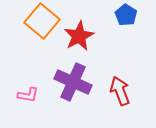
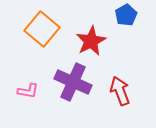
blue pentagon: rotated 10 degrees clockwise
orange square: moved 8 px down
red star: moved 12 px right, 5 px down
pink L-shape: moved 4 px up
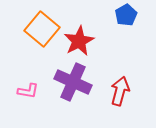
red star: moved 12 px left
red arrow: rotated 36 degrees clockwise
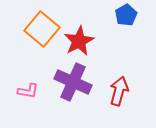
red arrow: moved 1 px left
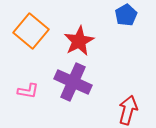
orange square: moved 11 px left, 2 px down
red arrow: moved 9 px right, 19 px down
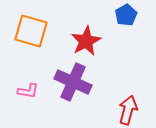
orange square: rotated 24 degrees counterclockwise
red star: moved 7 px right
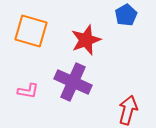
red star: moved 1 px up; rotated 8 degrees clockwise
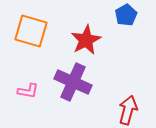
red star: rotated 8 degrees counterclockwise
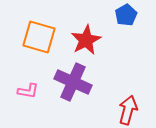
orange square: moved 8 px right, 6 px down
